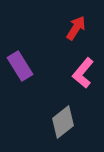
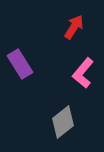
red arrow: moved 2 px left, 1 px up
purple rectangle: moved 2 px up
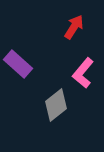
purple rectangle: moved 2 px left; rotated 16 degrees counterclockwise
gray diamond: moved 7 px left, 17 px up
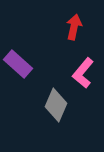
red arrow: rotated 20 degrees counterclockwise
gray diamond: rotated 28 degrees counterclockwise
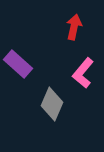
gray diamond: moved 4 px left, 1 px up
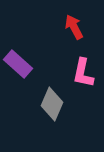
red arrow: rotated 40 degrees counterclockwise
pink L-shape: rotated 28 degrees counterclockwise
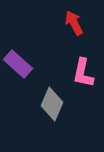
red arrow: moved 4 px up
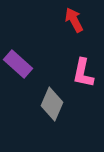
red arrow: moved 3 px up
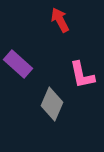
red arrow: moved 14 px left
pink L-shape: moved 1 px left, 2 px down; rotated 24 degrees counterclockwise
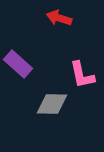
red arrow: moved 1 px left, 2 px up; rotated 45 degrees counterclockwise
gray diamond: rotated 68 degrees clockwise
